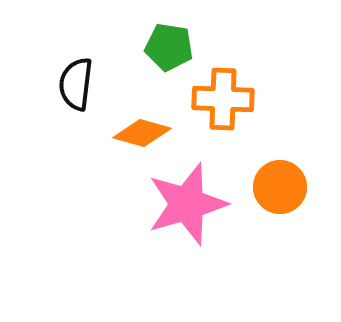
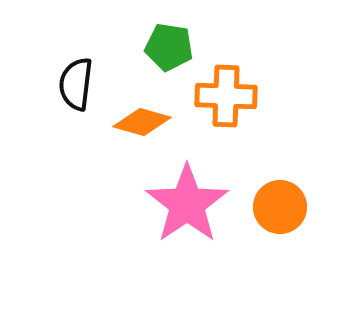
orange cross: moved 3 px right, 3 px up
orange diamond: moved 11 px up
orange circle: moved 20 px down
pink star: rotated 18 degrees counterclockwise
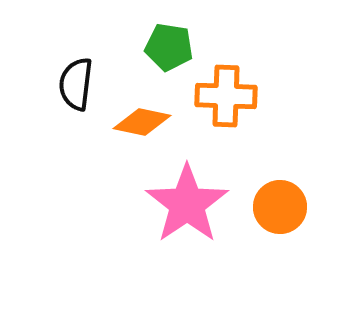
orange diamond: rotated 4 degrees counterclockwise
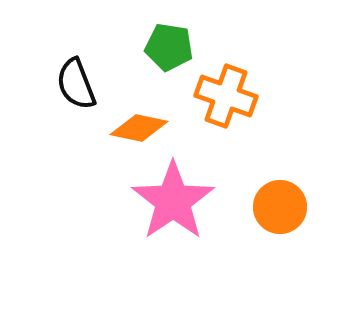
black semicircle: rotated 28 degrees counterclockwise
orange cross: rotated 18 degrees clockwise
orange diamond: moved 3 px left, 6 px down
pink star: moved 14 px left, 3 px up
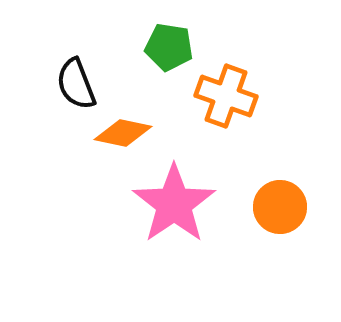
orange diamond: moved 16 px left, 5 px down
pink star: moved 1 px right, 3 px down
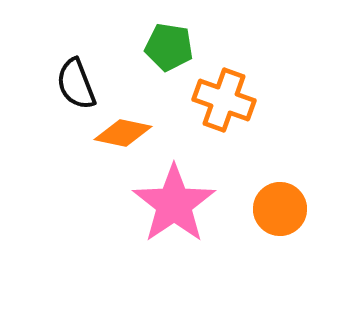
orange cross: moved 2 px left, 4 px down
orange circle: moved 2 px down
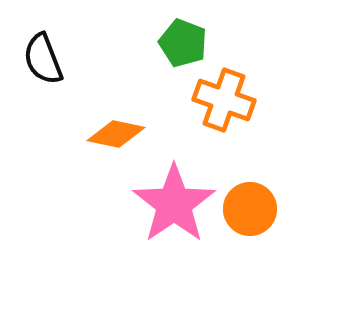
green pentagon: moved 14 px right, 4 px up; rotated 12 degrees clockwise
black semicircle: moved 33 px left, 25 px up
orange diamond: moved 7 px left, 1 px down
orange circle: moved 30 px left
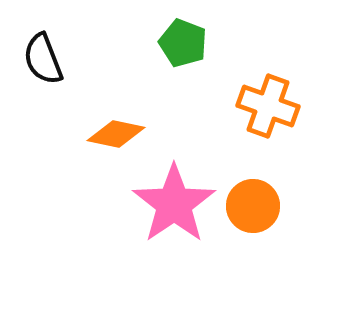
orange cross: moved 44 px right, 6 px down
orange circle: moved 3 px right, 3 px up
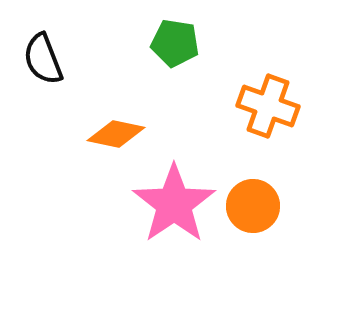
green pentagon: moved 8 px left; rotated 12 degrees counterclockwise
